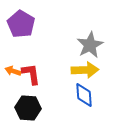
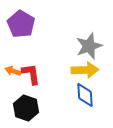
gray star: moved 1 px left, 1 px down; rotated 8 degrees clockwise
blue diamond: moved 1 px right
black hexagon: moved 2 px left; rotated 15 degrees clockwise
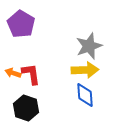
orange arrow: moved 2 px down
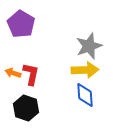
red L-shape: rotated 20 degrees clockwise
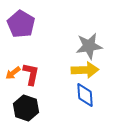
gray star: rotated 12 degrees clockwise
orange arrow: rotated 56 degrees counterclockwise
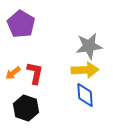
red L-shape: moved 4 px right, 1 px up
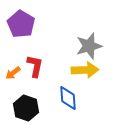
gray star: rotated 8 degrees counterclockwise
red L-shape: moved 7 px up
blue diamond: moved 17 px left, 3 px down
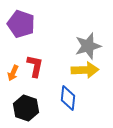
purple pentagon: rotated 12 degrees counterclockwise
gray star: moved 1 px left
orange arrow: rotated 28 degrees counterclockwise
blue diamond: rotated 10 degrees clockwise
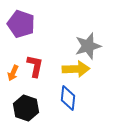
yellow arrow: moved 9 px left, 1 px up
